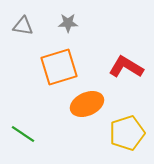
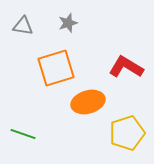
gray star: rotated 18 degrees counterclockwise
orange square: moved 3 px left, 1 px down
orange ellipse: moved 1 px right, 2 px up; rotated 8 degrees clockwise
green line: rotated 15 degrees counterclockwise
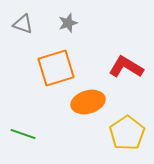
gray triangle: moved 2 px up; rotated 10 degrees clockwise
yellow pentagon: rotated 16 degrees counterclockwise
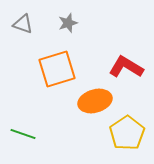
orange square: moved 1 px right, 1 px down
orange ellipse: moved 7 px right, 1 px up
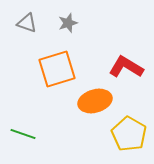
gray triangle: moved 4 px right, 1 px up
yellow pentagon: moved 2 px right, 1 px down; rotated 8 degrees counterclockwise
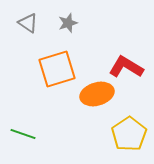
gray triangle: moved 1 px right; rotated 15 degrees clockwise
orange ellipse: moved 2 px right, 7 px up
yellow pentagon: rotated 8 degrees clockwise
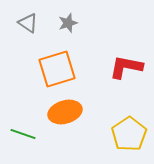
red L-shape: rotated 20 degrees counterclockwise
orange ellipse: moved 32 px left, 18 px down
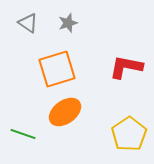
orange ellipse: rotated 20 degrees counterclockwise
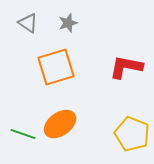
orange square: moved 1 px left, 2 px up
orange ellipse: moved 5 px left, 12 px down
yellow pentagon: moved 3 px right; rotated 16 degrees counterclockwise
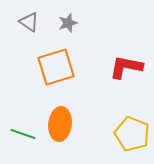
gray triangle: moved 1 px right, 1 px up
orange ellipse: rotated 48 degrees counterclockwise
